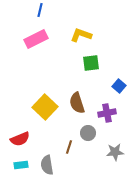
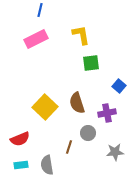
yellow L-shape: rotated 60 degrees clockwise
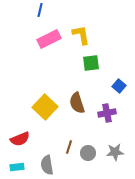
pink rectangle: moved 13 px right
gray circle: moved 20 px down
cyan rectangle: moved 4 px left, 2 px down
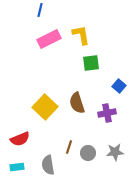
gray semicircle: moved 1 px right
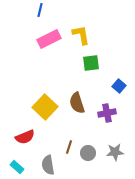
red semicircle: moved 5 px right, 2 px up
cyan rectangle: rotated 48 degrees clockwise
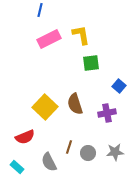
brown semicircle: moved 2 px left, 1 px down
gray semicircle: moved 1 px right, 3 px up; rotated 18 degrees counterclockwise
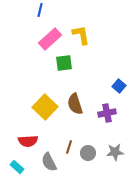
pink rectangle: moved 1 px right; rotated 15 degrees counterclockwise
green square: moved 27 px left
red semicircle: moved 3 px right, 4 px down; rotated 18 degrees clockwise
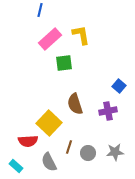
yellow square: moved 4 px right, 16 px down
purple cross: moved 1 px right, 2 px up
cyan rectangle: moved 1 px left, 1 px up
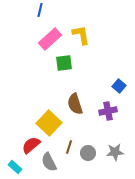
red semicircle: moved 3 px right, 4 px down; rotated 144 degrees clockwise
cyan rectangle: moved 1 px left, 1 px down
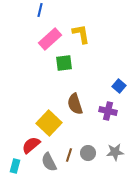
yellow L-shape: moved 1 px up
purple cross: rotated 24 degrees clockwise
brown line: moved 8 px down
cyan rectangle: moved 1 px up; rotated 64 degrees clockwise
